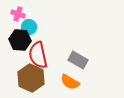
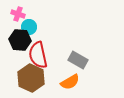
orange semicircle: rotated 60 degrees counterclockwise
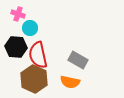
cyan circle: moved 1 px right, 1 px down
black hexagon: moved 4 px left, 7 px down
brown hexagon: moved 3 px right, 1 px down
orange semicircle: rotated 42 degrees clockwise
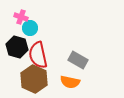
pink cross: moved 3 px right, 3 px down
black hexagon: moved 1 px right; rotated 10 degrees clockwise
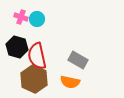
cyan circle: moved 7 px right, 9 px up
red semicircle: moved 1 px left, 1 px down
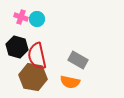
brown hexagon: moved 1 px left, 2 px up; rotated 16 degrees counterclockwise
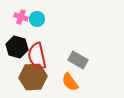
brown hexagon: rotated 12 degrees counterclockwise
orange semicircle: rotated 42 degrees clockwise
